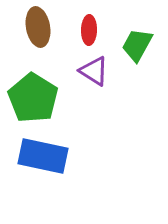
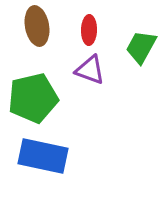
brown ellipse: moved 1 px left, 1 px up
green trapezoid: moved 4 px right, 2 px down
purple triangle: moved 4 px left, 1 px up; rotated 12 degrees counterclockwise
green pentagon: rotated 27 degrees clockwise
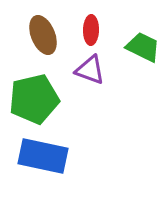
brown ellipse: moved 6 px right, 9 px down; rotated 12 degrees counterclockwise
red ellipse: moved 2 px right
green trapezoid: moved 2 px right; rotated 87 degrees clockwise
green pentagon: moved 1 px right, 1 px down
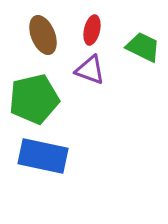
red ellipse: moved 1 px right; rotated 12 degrees clockwise
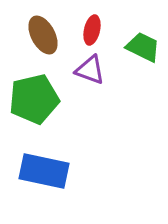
brown ellipse: rotated 6 degrees counterclockwise
blue rectangle: moved 1 px right, 15 px down
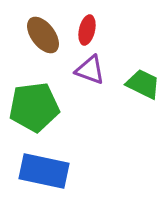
red ellipse: moved 5 px left
brown ellipse: rotated 9 degrees counterclockwise
green trapezoid: moved 37 px down
green pentagon: moved 8 px down; rotated 6 degrees clockwise
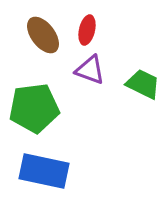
green pentagon: moved 1 px down
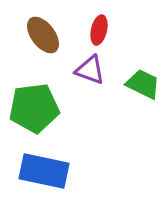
red ellipse: moved 12 px right
